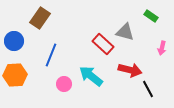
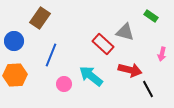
pink arrow: moved 6 px down
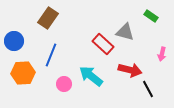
brown rectangle: moved 8 px right
orange hexagon: moved 8 px right, 2 px up
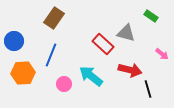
brown rectangle: moved 6 px right
gray triangle: moved 1 px right, 1 px down
pink arrow: rotated 64 degrees counterclockwise
black line: rotated 12 degrees clockwise
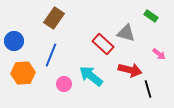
pink arrow: moved 3 px left
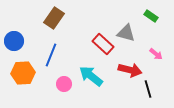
pink arrow: moved 3 px left
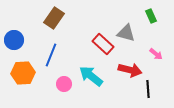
green rectangle: rotated 32 degrees clockwise
blue circle: moved 1 px up
black line: rotated 12 degrees clockwise
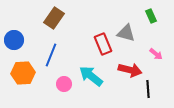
red rectangle: rotated 25 degrees clockwise
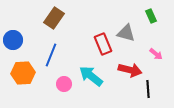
blue circle: moved 1 px left
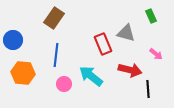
blue line: moved 5 px right; rotated 15 degrees counterclockwise
orange hexagon: rotated 10 degrees clockwise
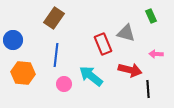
pink arrow: rotated 144 degrees clockwise
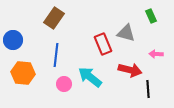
cyan arrow: moved 1 px left, 1 px down
